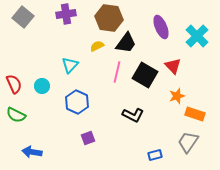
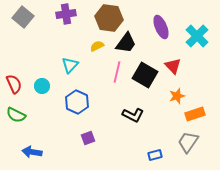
orange rectangle: rotated 36 degrees counterclockwise
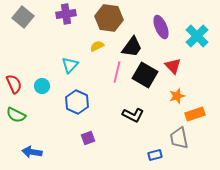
black trapezoid: moved 6 px right, 4 px down
gray trapezoid: moved 9 px left, 4 px up; rotated 45 degrees counterclockwise
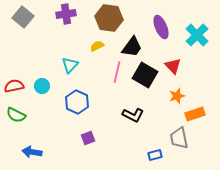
cyan cross: moved 1 px up
red semicircle: moved 2 px down; rotated 78 degrees counterclockwise
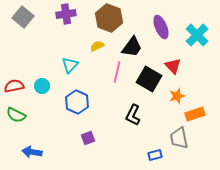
brown hexagon: rotated 12 degrees clockwise
black square: moved 4 px right, 4 px down
black L-shape: rotated 90 degrees clockwise
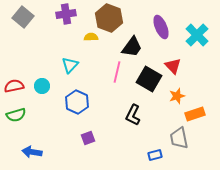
yellow semicircle: moved 6 px left, 9 px up; rotated 24 degrees clockwise
green semicircle: rotated 42 degrees counterclockwise
